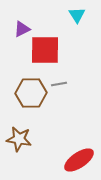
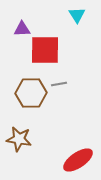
purple triangle: rotated 24 degrees clockwise
red ellipse: moved 1 px left
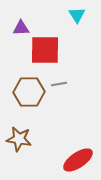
purple triangle: moved 1 px left, 1 px up
brown hexagon: moved 2 px left, 1 px up
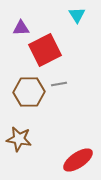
red square: rotated 28 degrees counterclockwise
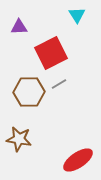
purple triangle: moved 2 px left, 1 px up
red square: moved 6 px right, 3 px down
gray line: rotated 21 degrees counterclockwise
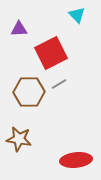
cyan triangle: rotated 12 degrees counterclockwise
purple triangle: moved 2 px down
red ellipse: moved 2 px left; rotated 28 degrees clockwise
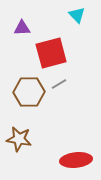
purple triangle: moved 3 px right, 1 px up
red square: rotated 12 degrees clockwise
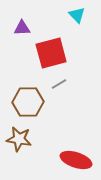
brown hexagon: moved 1 px left, 10 px down
red ellipse: rotated 24 degrees clockwise
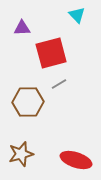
brown star: moved 2 px right, 15 px down; rotated 25 degrees counterclockwise
